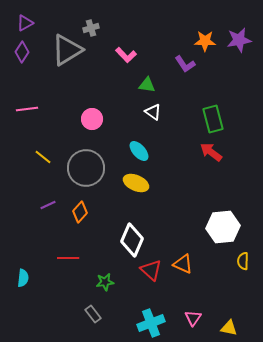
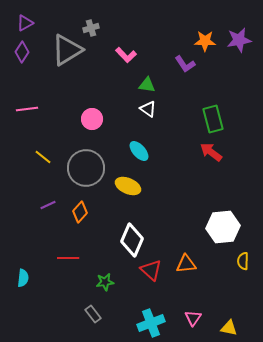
white triangle: moved 5 px left, 3 px up
yellow ellipse: moved 8 px left, 3 px down
orange triangle: moved 3 px right; rotated 30 degrees counterclockwise
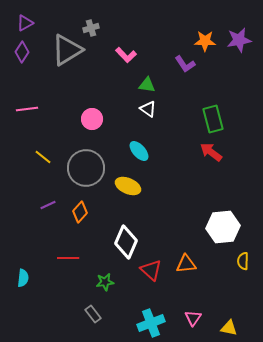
white diamond: moved 6 px left, 2 px down
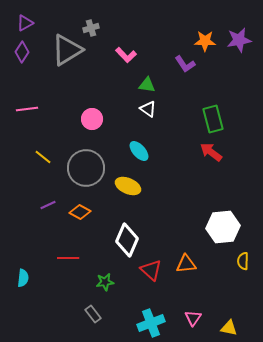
orange diamond: rotated 75 degrees clockwise
white diamond: moved 1 px right, 2 px up
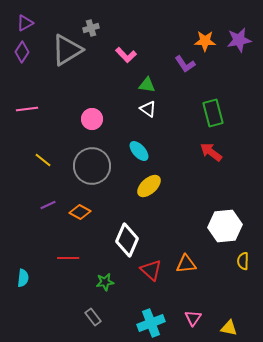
green rectangle: moved 6 px up
yellow line: moved 3 px down
gray circle: moved 6 px right, 2 px up
yellow ellipse: moved 21 px right; rotated 65 degrees counterclockwise
white hexagon: moved 2 px right, 1 px up
gray rectangle: moved 3 px down
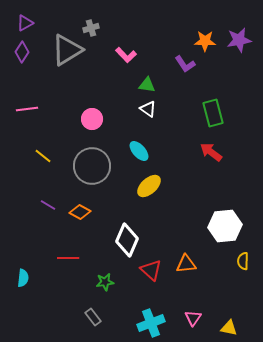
yellow line: moved 4 px up
purple line: rotated 56 degrees clockwise
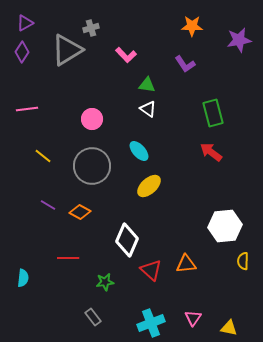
orange star: moved 13 px left, 15 px up
